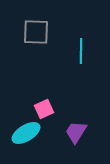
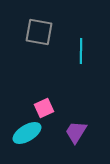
gray square: moved 3 px right; rotated 8 degrees clockwise
pink square: moved 1 px up
cyan ellipse: moved 1 px right
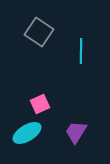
gray square: rotated 24 degrees clockwise
pink square: moved 4 px left, 4 px up
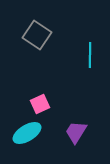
gray square: moved 2 px left, 3 px down
cyan line: moved 9 px right, 4 px down
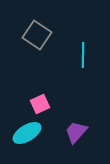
cyan line: moved 7 px left
purple trapezoid: rotated 10 degrees clockwise
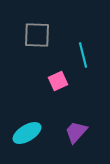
gray square: rotated 32 degrees counterclockwise
cyan line: rotated 15 degrees counterclockwise
pink square: moved 18 px right, 23 px up
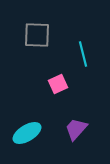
cyan line: moved 1 px up
pink square: moved 3 px down
purple trapezoid: moved 3 px up
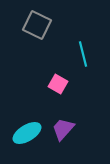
gray square: moved 10 px up; rotated 24 degrees clockwise
pink square: rotated 36 degrees counterclockwise
purple trapezoid: moved 13 px left
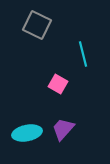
cyan ellipse: rotated 20 degrees clockwise
